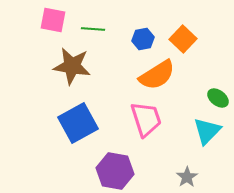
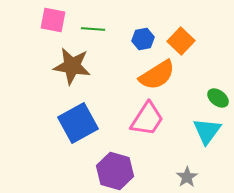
orange square: moved 2 px left, 2 px down
pink trapezoid: moved 1 px right; rotated 51 degrees clockwise
cyan triangle: rotated 8 degrees counterclockwise
purple hexagon: rotated 6 degrees clockwise
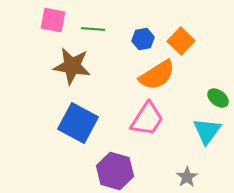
blue square: rotated 33 degrees counterclockwise
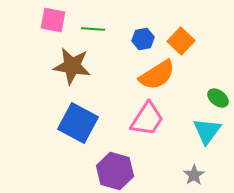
gray star: moved 7 px right, 2 px up
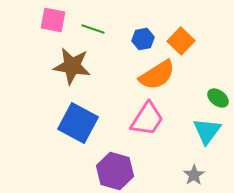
green line: rotated 15 degrees clockwise
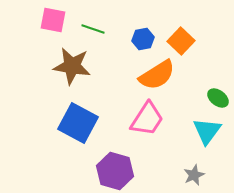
gray star: rotated 10 degrees clockwise
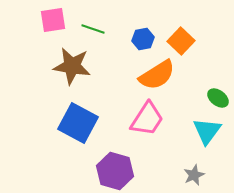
pink square: rotated 20 degrees counterclockwise
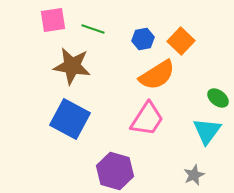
blue square: moved 8 px left, 4 px up
